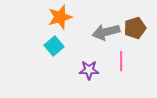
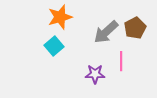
brown pentagon: rotated 10 degrees counterclockwise
gray arrow: rotated 28 degrees counterclockwise
purple star: moved 6 px right, 4 px down
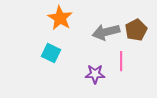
orange star: moved 1 px down; rotated 25 degrees counterclockwise
brown pentagon: moved 1 px right, 2 px down
gray arrow: rotated 28 degrees clockwise
cyan square: moved 3 px left, 7 px down; rotated 24 degrees counterclockwise
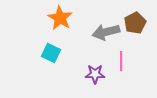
brown pentagon: moved 1 px left, 7 px up
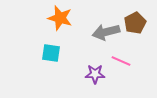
orange star: rotated 15 degrees counterclockwise
cyan square: rotated 18 degrees counterclockwise
pink line: rotated 66 degrees counterclockwise
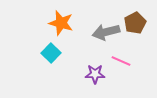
orange star: moved 1 px right, 5 px down
cyan square: rotated 36 degrees clockwise
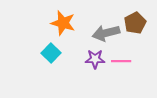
orange star: moved 2 px right
gray arrow: moved 1 px down
pink line: rotated 24 degrees counterclockwise
purple star: moved 15 px up
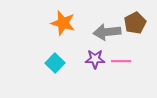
gray arrow: moved 1 px right, 1 px up; rotated 8 degrees clockwise
cyan square: moved 4 px right, 10 px down
